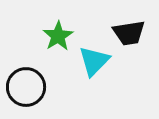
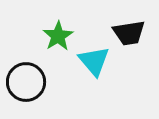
cyan triangle: rotated 24 degrees counterclockwise
black circle: moved 5 px up
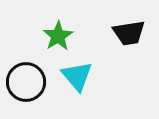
cyan triangle: moved 17 px left, 15 px down
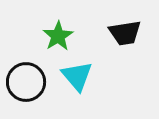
black trapezoid: moved 4 px left
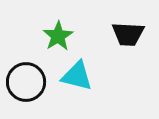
black trapezoid: moved 3 px right, 1 px down; rotated 12 degrees clockwise
cyan triangle: rotated 36 degrees counterclockwise
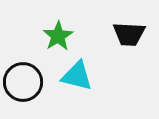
black trapezoid: moved 1 px right
black circle: moved 3 px left
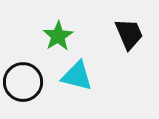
black trapezoid: rotated 116 degrees counterclockwise
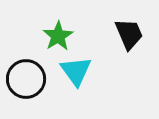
cyan triangle: moved 1 px left, 5 px up; rotated 40 degrees clockwise
black circle: moved 3 px right, 3 px up
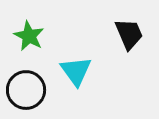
green star: moved 29 px left; rotated 12 degrees counterclockwise
black circle: moved 11 px down
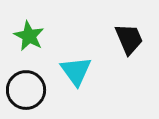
black trapezoid: moved 5 px down
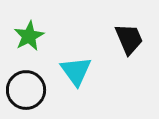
green star: rotated 16 degrees clockwise
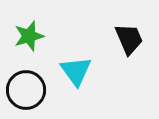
green star: rotated 12 degrees clockwise
